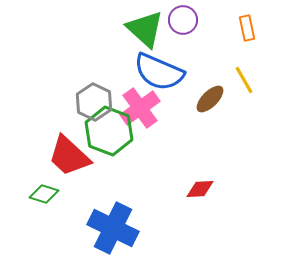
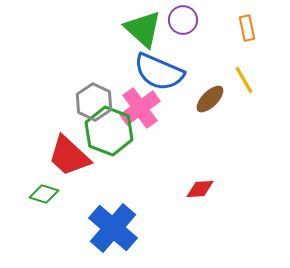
green triangle: moved 2 px left
blue cross: rotated 15 degrees clockwise
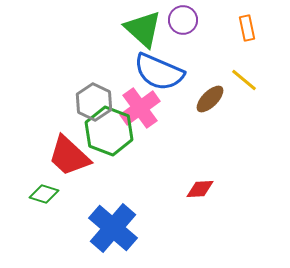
yellow line: rotated 20 degrees counterclockwise
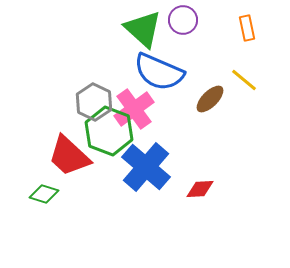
pink cross: moved 6 px left, 1 px down
blue cross: moved 33 px right, 61 px up
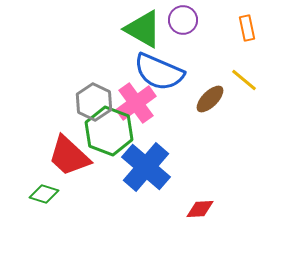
green triangle: rotated 12 degrees counterclockwise
pink cross: moved 2 px right, 6 px up
red diamond: moved 20 px down
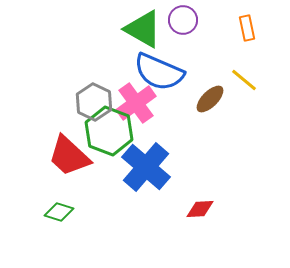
green diamond: moved 15 px right, 18 px down
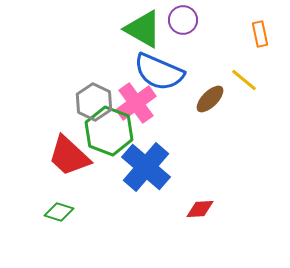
orange rectangle: moved 13 px right, 6 px down
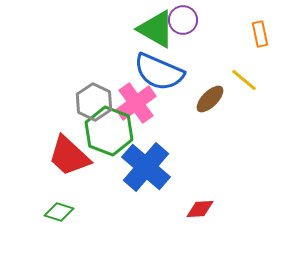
green triangle: moved 13 px right
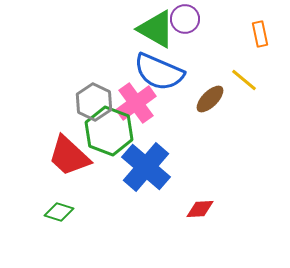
purple circle: moved 2 px right, 1 px up
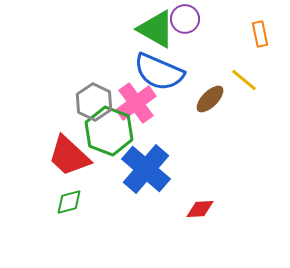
blue cross: moved 2 px down
green diamond: moved 10 px right, 10 px up; rotated 32 degrees counterclockwise
